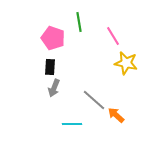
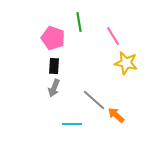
black rectangle: moved 4 px right, 1 px up
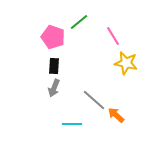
green line: rotated 60 degrees clockwise
pink pentagon: moved 1 px up
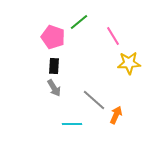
yellow star: moved 3 px right; rotated 15 degrees counterclockwise
gray arrow: rotated 54 degrees counterclockwise
orange arrow: rotated 72 degrees clockwise
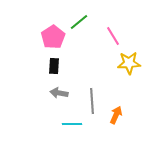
pink pentagon: rotated 20 degrees clockwise
gray arrow: moved 5 px right, 5 px down; rotated 132 degrees clockwise
gray line: moved 2 px left, 1 px down; rotated 45 degrees clockwise
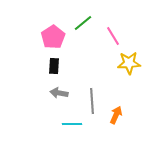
green line: moved 4 px right, 1 px down
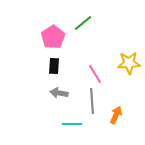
pink line: moved 18 px left, 38 px down
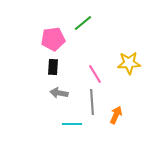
pink pentagon: moved 2 px down; rotated 25 degrees clockwise
black rectangle: moved 1 px left, 1 px down
gray line: moved 1 px down
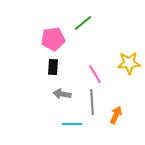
gray arrow: moved 3 px right, 1 px down
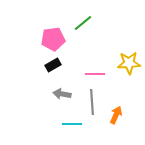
black rectangle: moved 2 px up; rotated 56 degrees clockwise
pink line: rotated 60 degrees counterclockwise
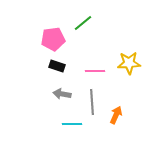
black rectangle: moved 4 px right, 1 px down; rotated 49 degrees clockwise
pink line: moved 3 px up
